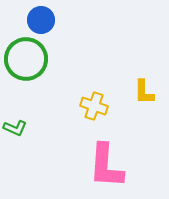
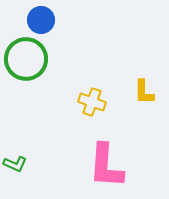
yellow cross: moved 2 px left, 4 px up
green L-shape: moved 36 px down
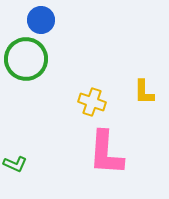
pink L-shape: moved 13 px up
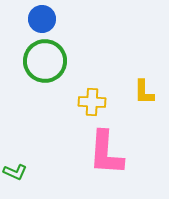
blue circle: moved 1 px right, 1 px up
green circle: moved 19 px right, 2 px down
yellow cross: rotated 16 degrees counterclockwise
green L-shape: moved 8 px down
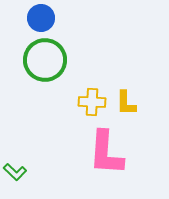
blue circle: moved 1 px left, 1 px up
green circle: moved 1 px up
yellow L-shape: moved 18 px left, 11 px down
green L-shape: rotated 20 degrees clockwise
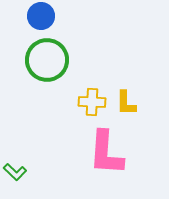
blue circle: moved 2 px up
green circle: moved 2 px right
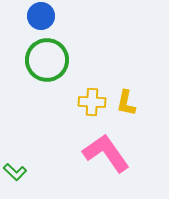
yellow L-shape: rotated 12 degrees clockwise
pink L-shape: rotated 141 degrees clockwise
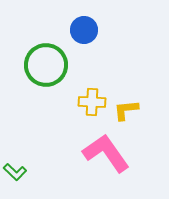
blue circle: moved 43 px right, 14 px down
green circle: moved 1 px left, 5 px down
yellow L-shape: moved 7 px down; rotated 72 degrees clockwise
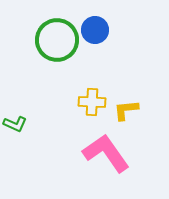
blue circle: moved 11 px right
green circle: moved 11 px right, 25 px up
green L-shape: moved 48 px up; rotated 20 degrees counterclockwise
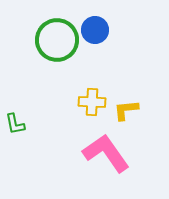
green L-shape: rotated 55 degrees clockwise
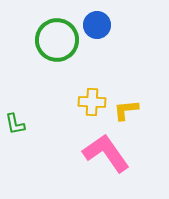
blue circle: moved 2 px right, 5 px up
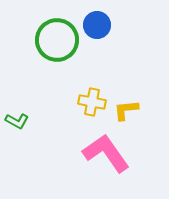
yellow cross: rotated 8 degrees clockwise
green L-shape: moved 2 px right, 3 px up; rotated 50 degrees counterclockwise
